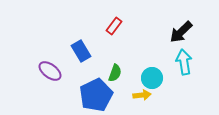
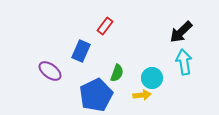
red rectangle: moved 9 px left
blue rectangle: rotated 55 degrees clockwise
green semicircle: moved 2 px right
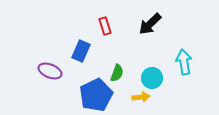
red rectangle: rotated 54 degrees counterclockwise
black arrow: moved 31 px left, 8 px up
purple ellipse: rotated 15 degrees counterclockwise
yellow arrow: moved 1 px left, 2 px down
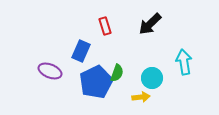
blue pentagon: moved 13 px up
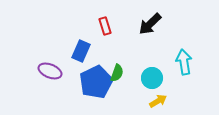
yellow arrow: moved 17 px right, 4 px down; rotated 24 degrees counterclockwise
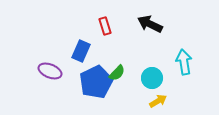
black arrow: rotated 70 degrees clockwise
green semicircle: rotated 24 degrees clockwise
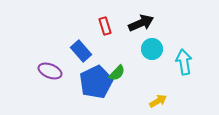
black arrow: moved 9 px left, 1 px up; rotated 130 degrees clockwise
blue rectangle: rotated 65 degrees counterclockwise
cyan circle: moved 29 px up
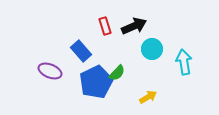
black arrow: moved 7 px left, 3 px down
yellow arrow: moved 10 px left, 4 px up
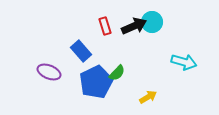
cyan circle: moved 27 px up
cyan arrow: rotated 115 degrees clockwise
purple ellipse: moved 1 px left, 1 px down
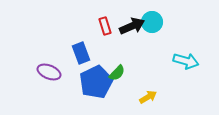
black arrow: moved 2 px left
blue rectangle: moved 2 px down; rotated 20 degrees clockwise
cyan arrow: moved 2 px right, 1 px up
